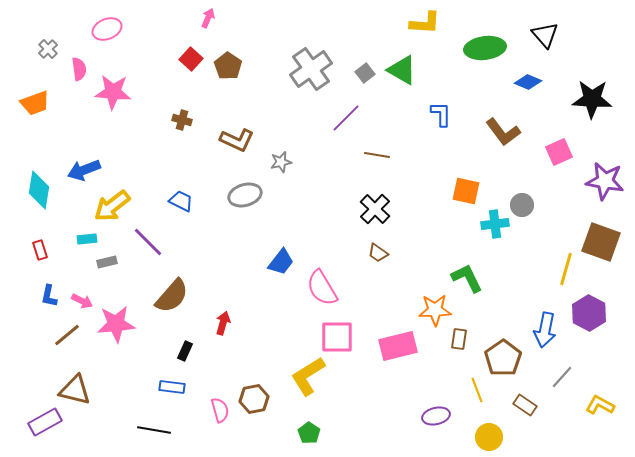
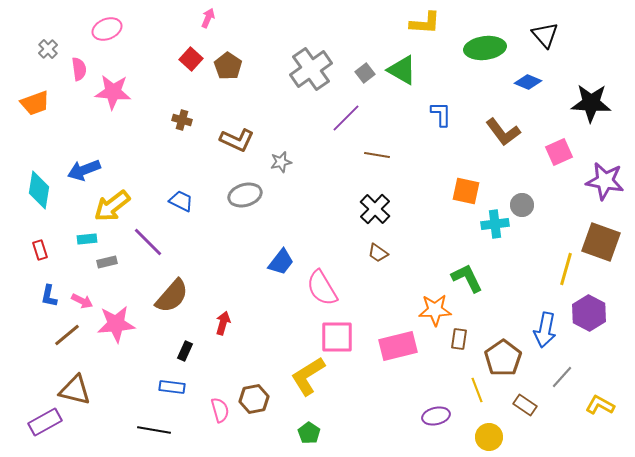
black star at (592, 99): moved 1 px left, 4 px down
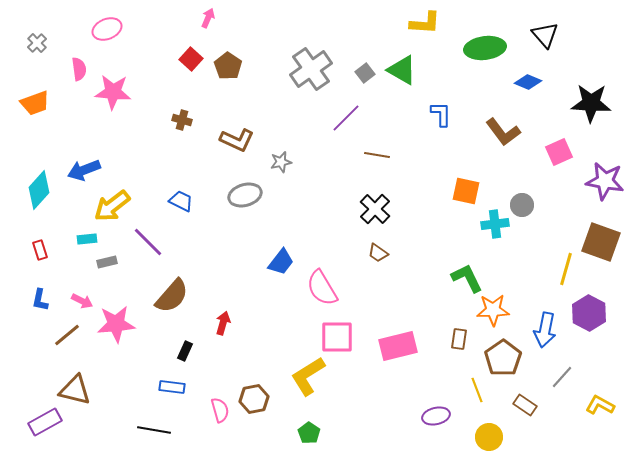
gray cross at (48, 49): moved 11 px left, 6 px up
cyan diamond at (39, 190): rotated 33 degrees clockwise
blue L-shape at (49, 296): moved 9 px left, 4 px down
orange star at (435, 310): moved 58 px right
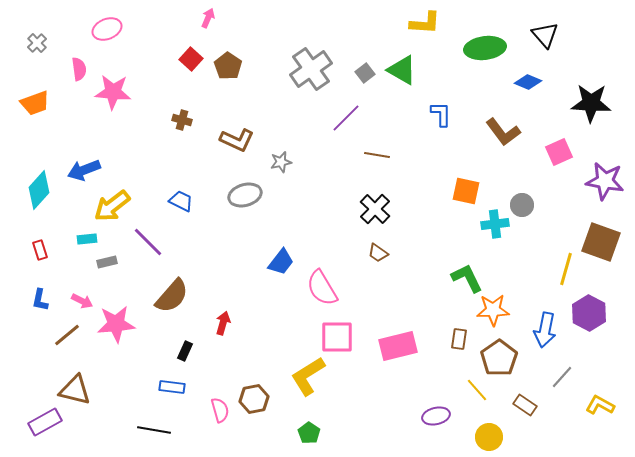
brown pentagon at (503, 358): moved 4 px left
yellow line at (477, 390): rotated 20 degrees counterclockwise
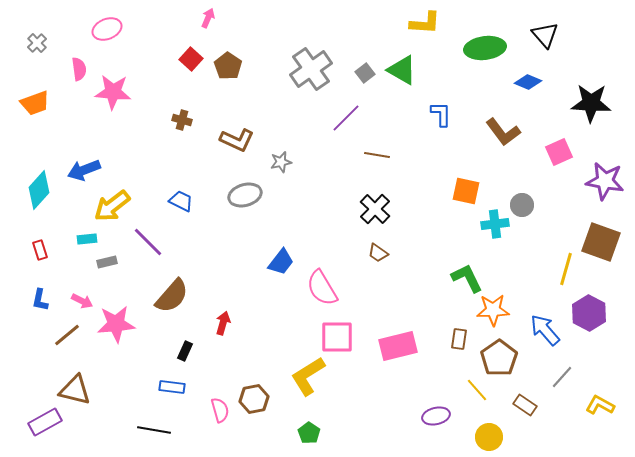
blue arrow at (545, 330): rotated 128 degrees clockwise
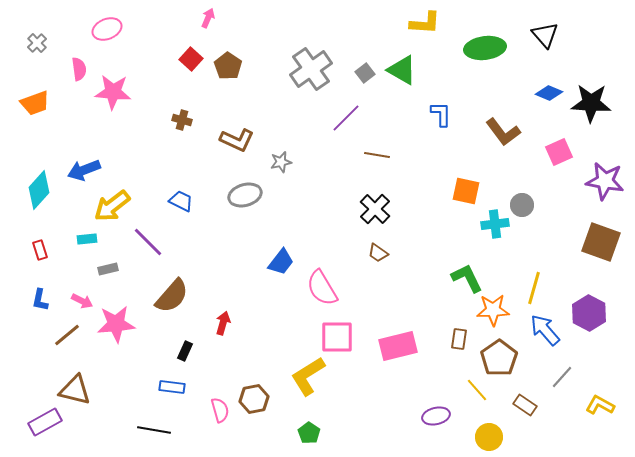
blue diamond at (528, 82): moved 21 px right, 11 px down
gray rectangle at (107, 262): moved 1 px right, 7 px down
yellow line at (566, 269): moved 32 px left, 19 px down
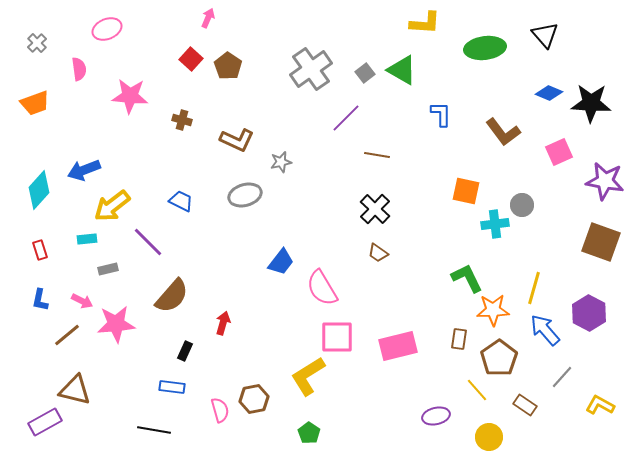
pink star at (113, 92): moved 17 px right, 4 px down
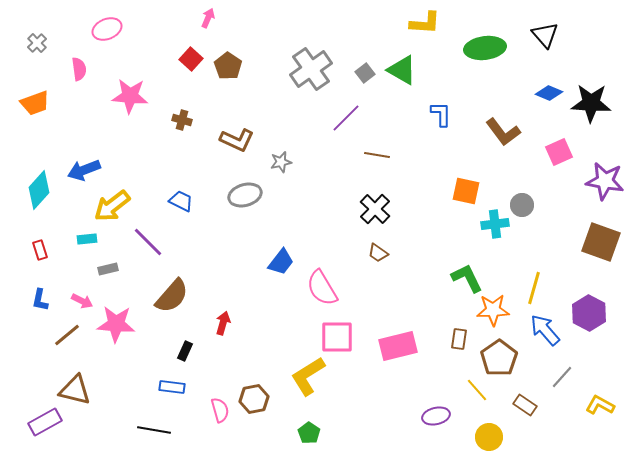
pink star at (116, 324): rotated 9 degrees clockwise
